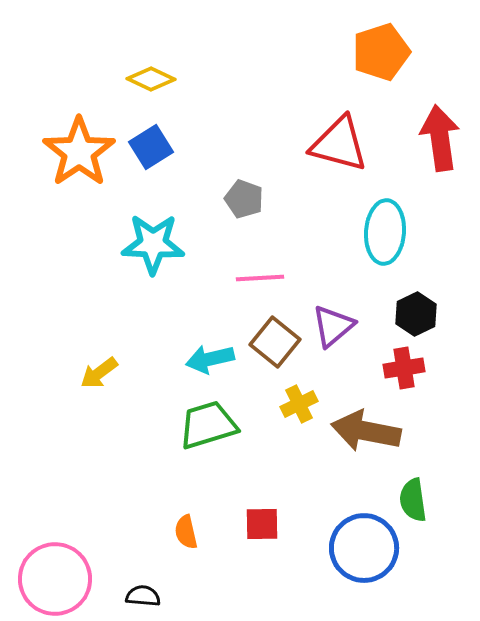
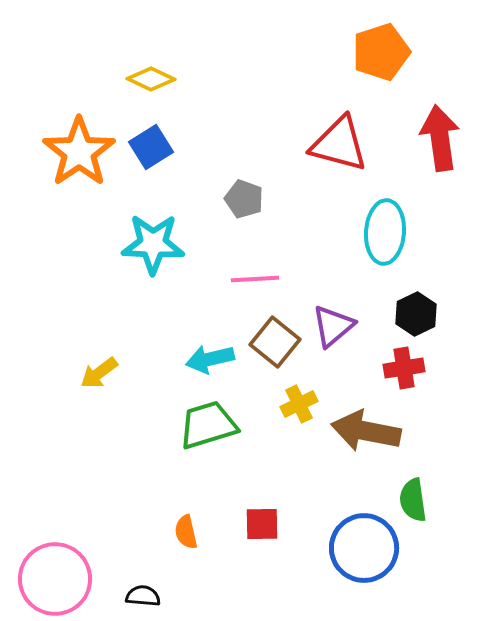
pink line: moved 5 px left, 1 px down
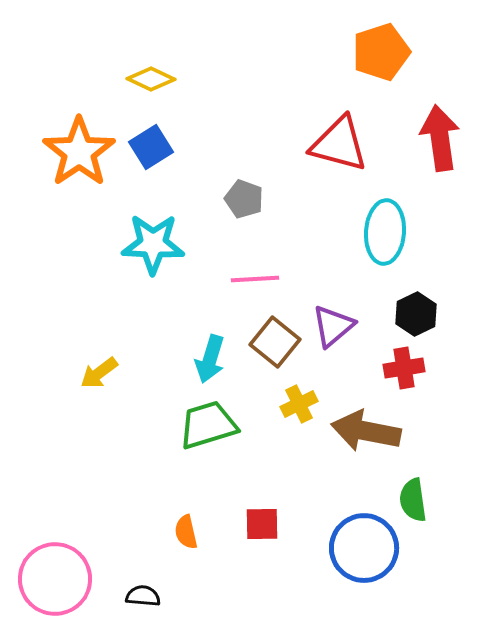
cyan arrow: rotated 60 degrees counterclockwise
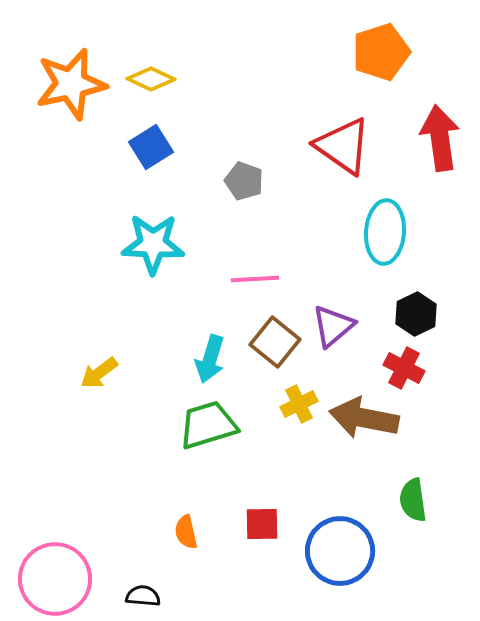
red triangle: moved 4 px right, 2 px down; rotated 20 degrees clockwise
orange star: moved 8 px left, 68 px up; rotated 22 degrees clockwise
gray pentagon: moved 18 px up
red cross: rotated 36 degrees clockwise
brown arrow: moved 2 px left, 13 px up
blue circle: moved 24 px left, 3 px down
